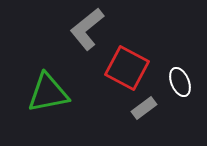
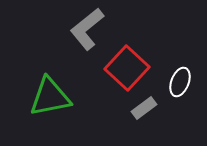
red square: rotated 15 degrees clockwise
white ellipse: rotated 44 degrees clockwise
green triangle: moved 2 px right, 4 px down
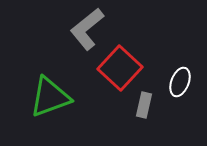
red square: moved 7 px left
green triangle: rotated 9 degrees counterclockwise
gray rectangle: moved 3 px up; rotated 40 degrees counterclockwise
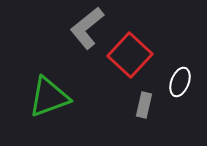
gray L-shape: moved 1 px up
red square: moved 10 px right, 13 px up
green triangle: moved 1 px left
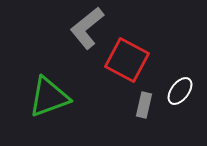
red square: moved 3 px left, 5 px down; rotated 15 degrees counterclockwise
white ellipse: moved 9 px down; rotated 16 degrees clockwise
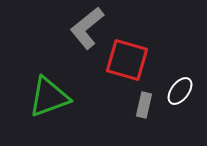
red square: rotated 12 degrees counterclockwise
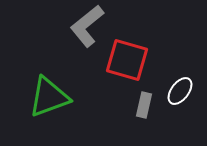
gray L-shape: moved 2 px up
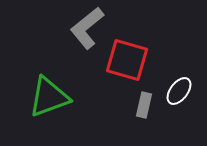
gray L-shape: moved 2 px down
white ellipse: moved 1 px left
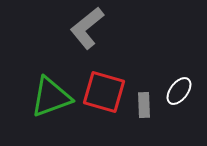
red square: moved 23 px left, 32 px down
green triangle: moved 2 px right
gray rectangle: rotated 15 degrees counterclockwise
